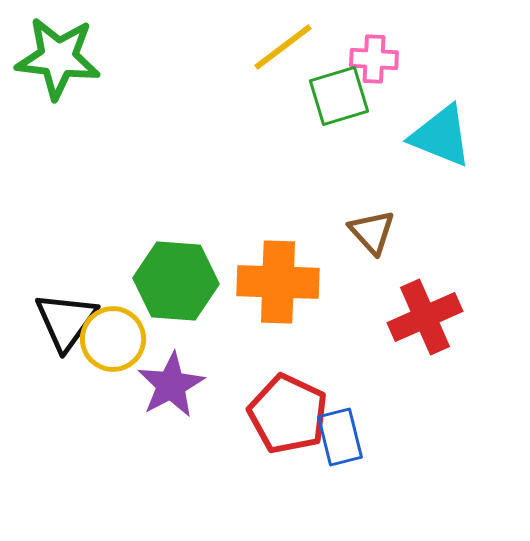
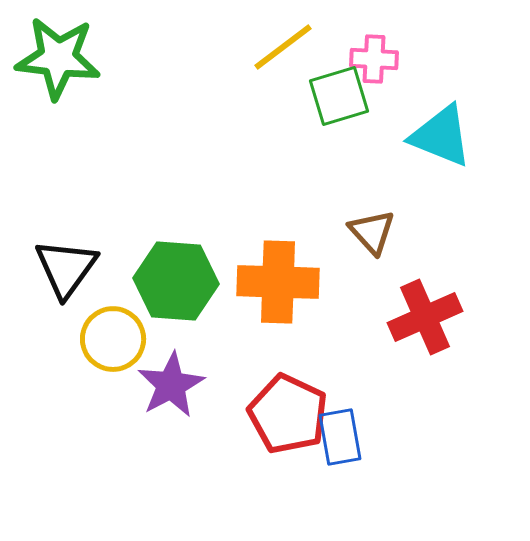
black triangle: moved 53 px up
blue rectangle: rotated 4 degrees clockwise
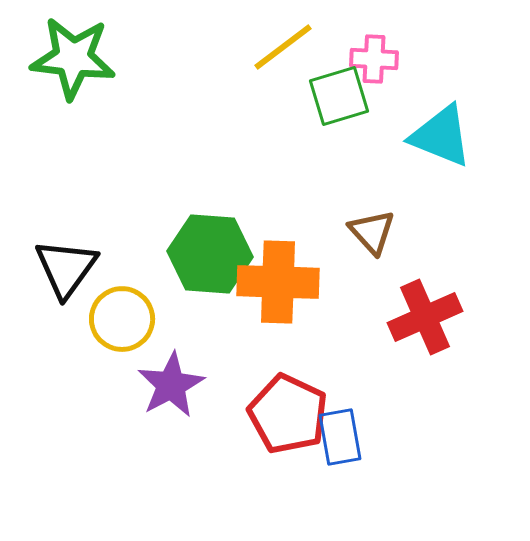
green star: moved 15 px right
green hexagon: moved 34 px right, 27 px up
yellow circle: moved 9 px right, 20 px up
